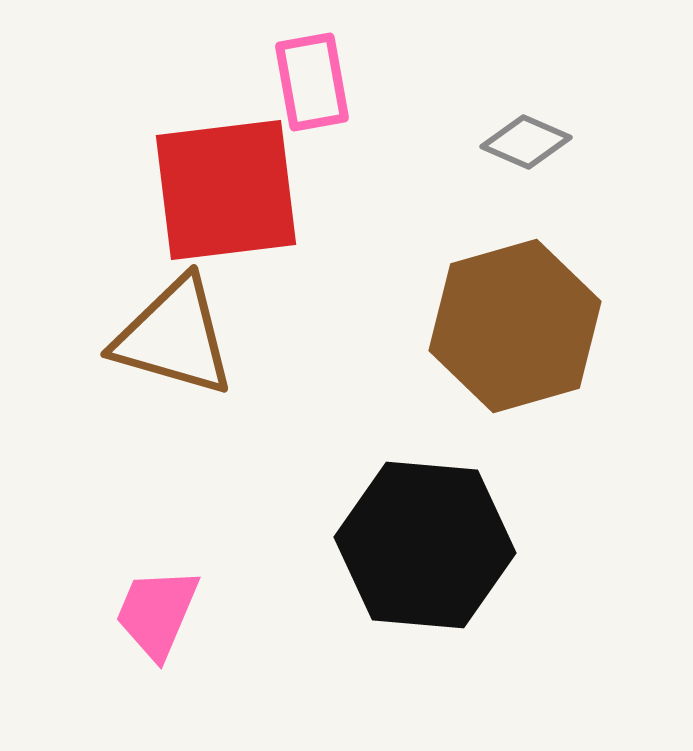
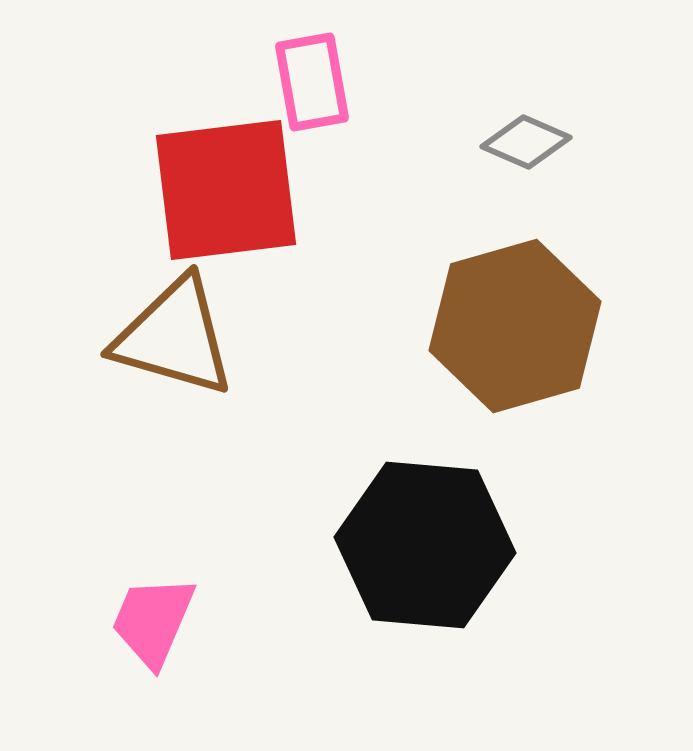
pink trapezoid: moved 4 px left, 8 px down
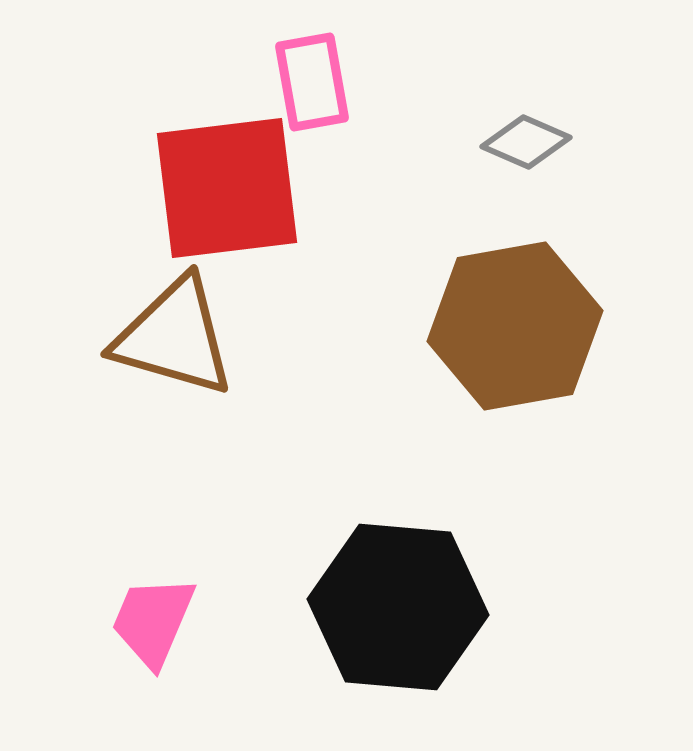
red square: moved 1 px right, 2 px up
brown hexagon: rotated 6 degrees clockwise
black hexagon: moved 27 px left, 62 px down
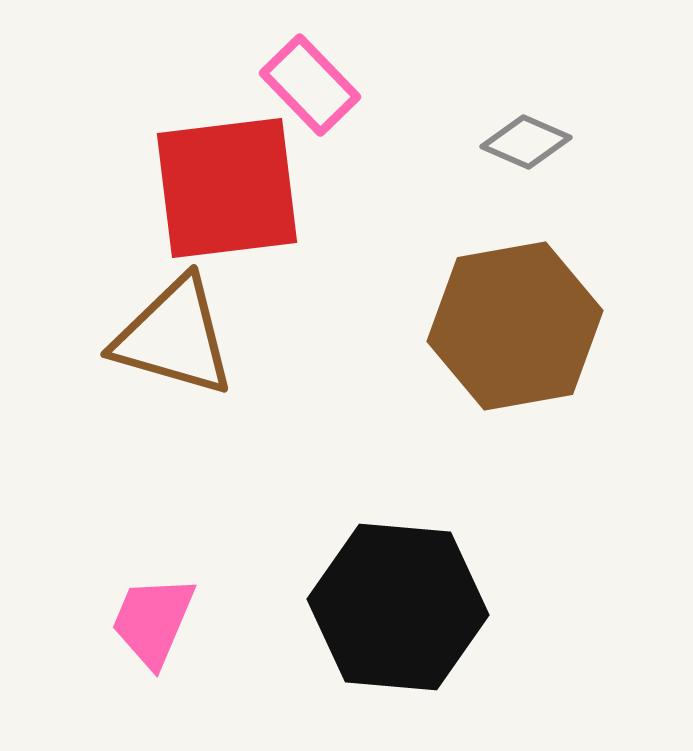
pink rectangle: moved 2 px left, 3 px down; rotated 34 degrees counterclockwise
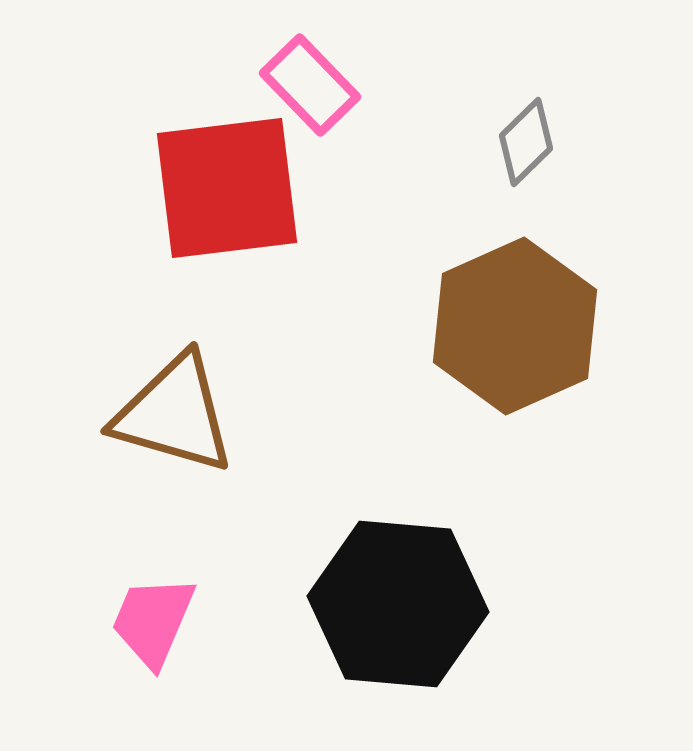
gray diamond: rotated 68 degrees counterclockwise
brown hexagon: rotated 14 degrees counterclockwise
brown triangle: moved 77 px down
black hexagon: moved 3 px up
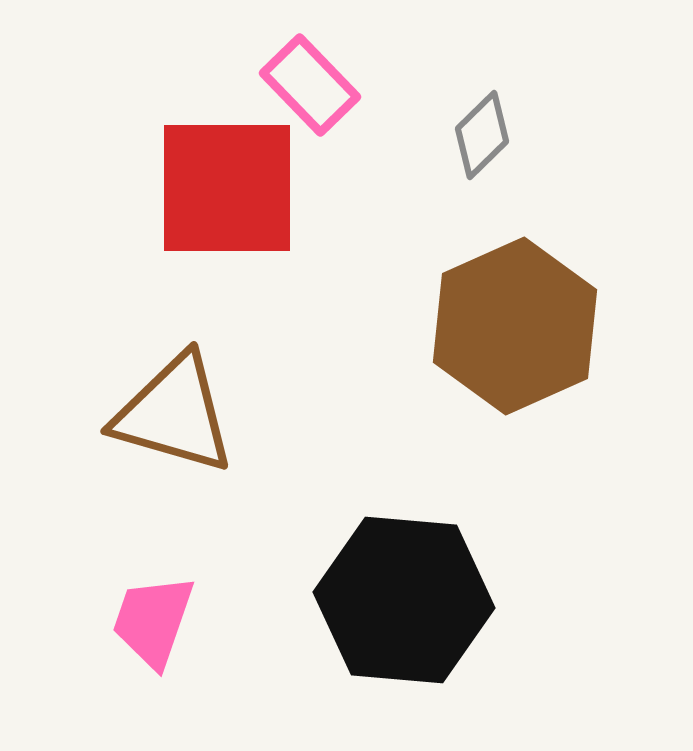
gray diamond: moved 44 px left, 7 px up
red square: rotated 7 degrees clockwise
black hexagon: moved 6 px right, 4 px up
pink trapezoid: rotated 4 degrees counterclockwise
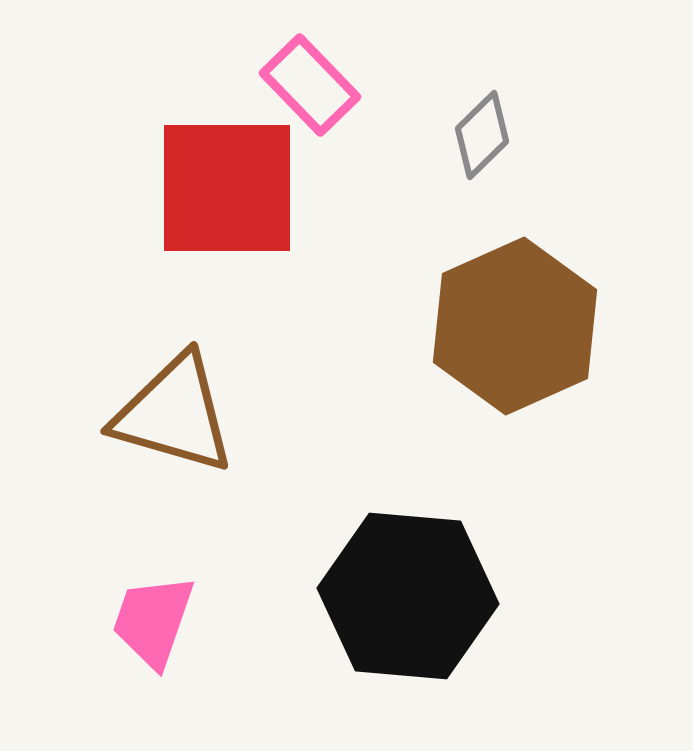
black hexagon: moved 4 px right, 4 px up
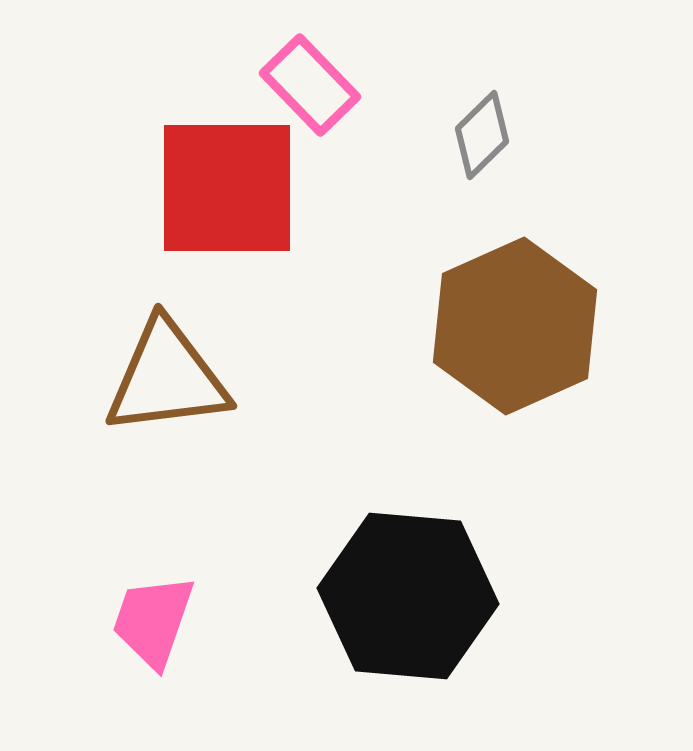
brown triangle: moved 7 px left, 36 px up; rotated 23 degrees counterclockwise
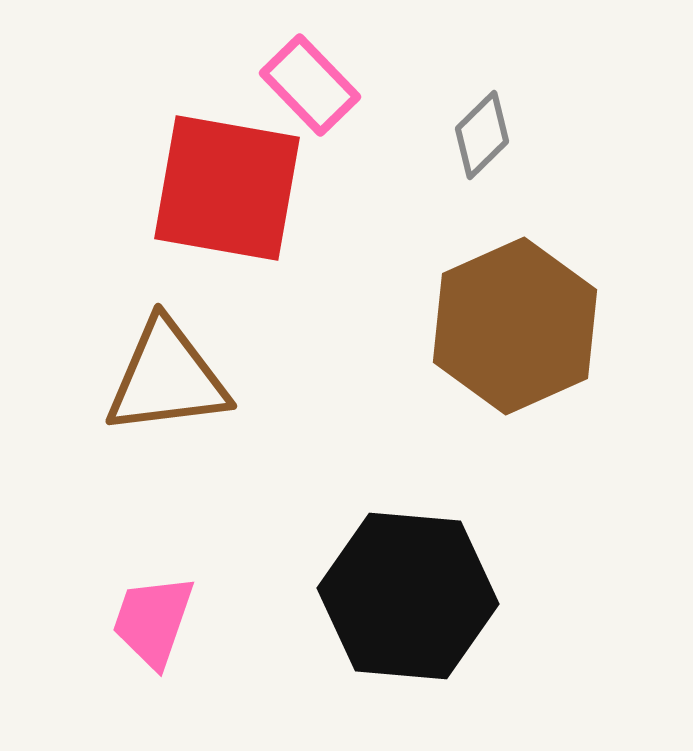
red square: rotated 10 degrees clockwise
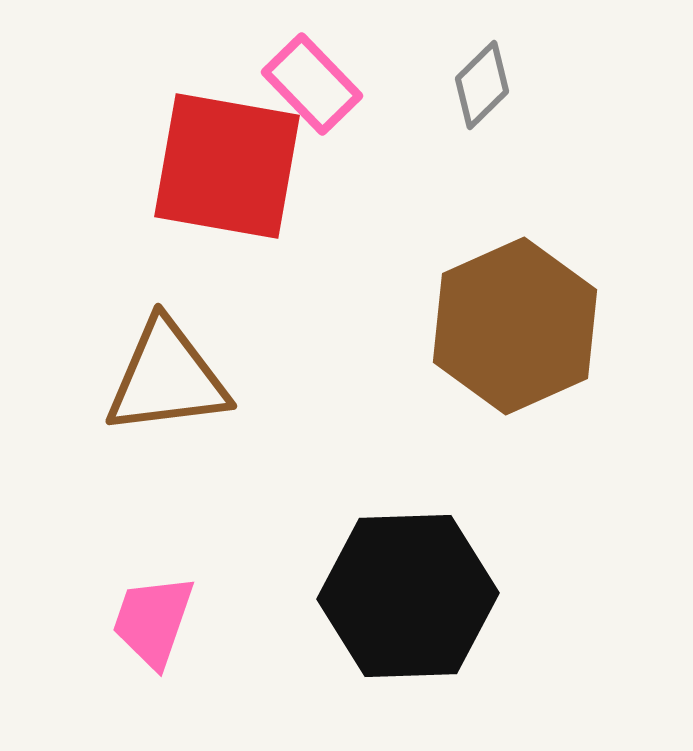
pink rectangle: moved 2 px right, 1 px up
gray diamond: moved 50 px up
red square: moved 22 px up
black hexagon: rotated 7 degrees counterclockwise
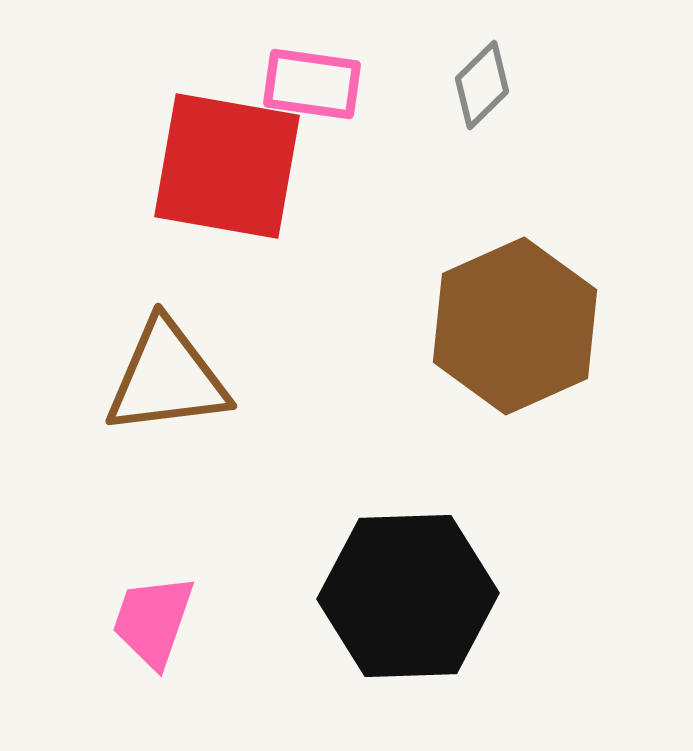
pink rectangle: rotated 38 degrees counterclockwise
